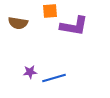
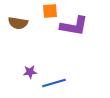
blue line: moved 5 px down
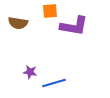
purple star: rotated 16 degrees clockwise
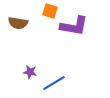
orange square: rotated 21 degrees clockwise
blue line: rotated 15 degrees counterclockwise
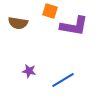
purple star: moved 1 px left, 1 px up
blue line: moved 9 px right, 3 px up
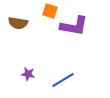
purple star: moved 1 px left, 3 px down
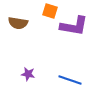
blue line: moved 7 px right; rotated 50 degrees clockwise
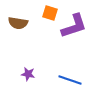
orange square: moved 2 px down
purple L-shape: rotated 28 degrees counterclockwise
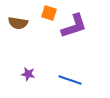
orange square: moved 1 px left
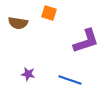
purple L-shape: moved 12 px right, 15 px down
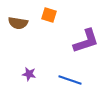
orange square: moved 2 px down
purple star: moved 1 px right
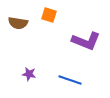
purple L-shape: rotated 40 degrees clockwise
